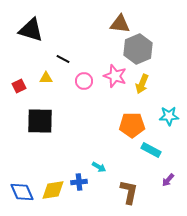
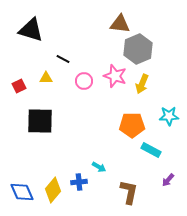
yellow diamond: rotated 40 degrees counterclockwise
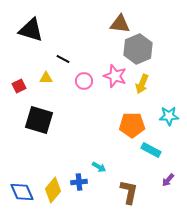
black square: moved 1 px left, 1 px up; rotated 16 degrees clockwise
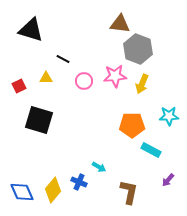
gray hexagon: rotated 16 degrees counterclockwise
pink star: rotated 25 degrees counterclockwise
blue cross: rotated 28 degrees clockwise
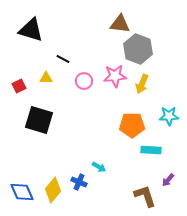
cyan rectangle: rotated 24 degrees counterclockwise
brown L-shape: moved 16 px right, 4 px down; rotated 30 degrees counterclockwise
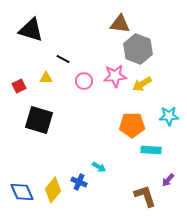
yellow arrow: rotated 36 degrees clockwise
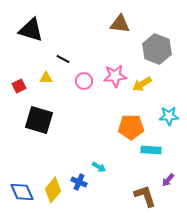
gray hexagon: moved 19 px right
orange pentagon: moved 1 px left, 2 px down
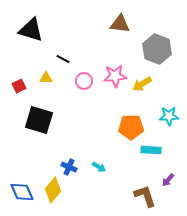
blue cross: moved 10 px left, 15 px up
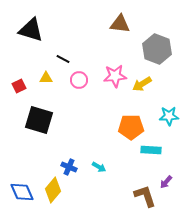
pink circle: moved 5 px left, 1 px up
purple arrow: moved 2 px left, 2 px down
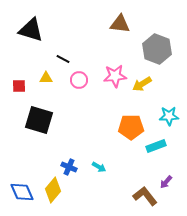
red square: rotated 24 degrees clockwise
cyan rectangle: moved 5 px right, 4 px up; rotated 24 degrees counterclockwise
brown L-shape: rotated 20 degrees counterclockwise
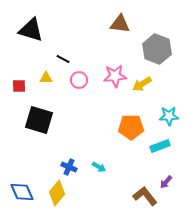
cyan rectangle: moved 4 px right
yellow diamond: moved 4 px right, 3 px down
